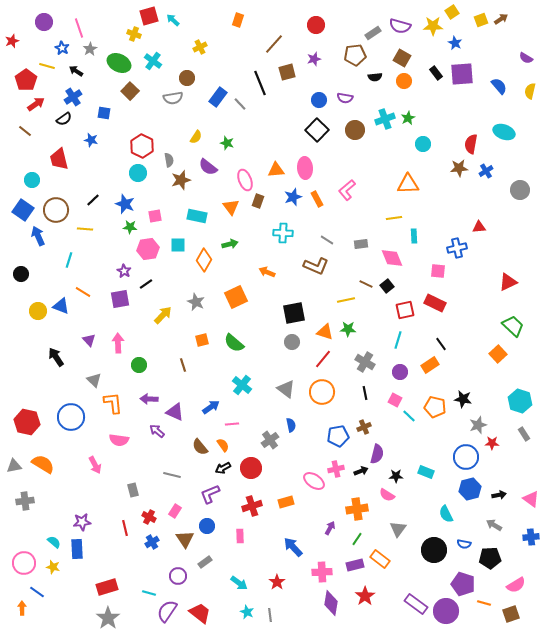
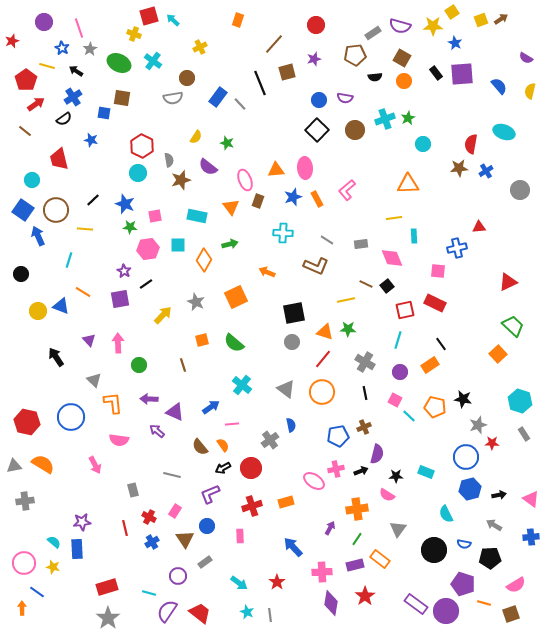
brown square at (130, 91): moved 8 px left, 7 px down; rotated 36 degrees counterclockwise
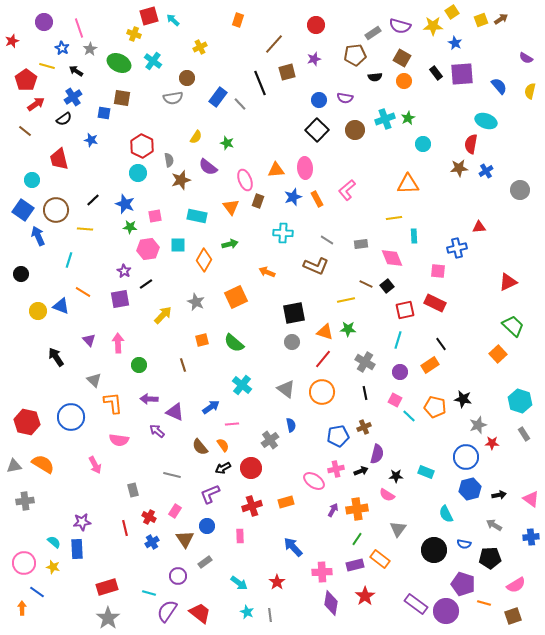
cyan ellipse at (504, 132): moved 18 px left, 11 px up
purple arrow at (330, 528): moved 3 px right, 18 px up
brown square at (511, 614): moved 2 px right, 2 px down
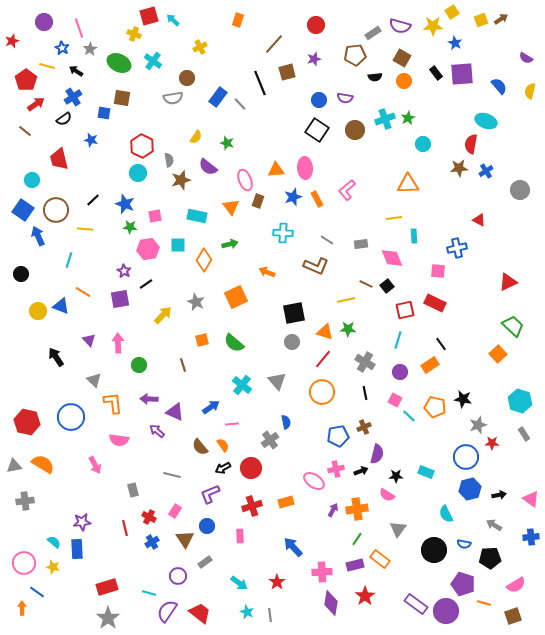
black square at (317, 130): rotated 10 degrees counterclockwise
red triangle at (479, 227): moved 7 px up; rotated 32 degrees clockwise
gray triangle at (286, 389): moved 9 px left, 8 px up; rotated 12 degrees clockwise
blue semicircle at (291, 425): moved 5 px left, 3 px up
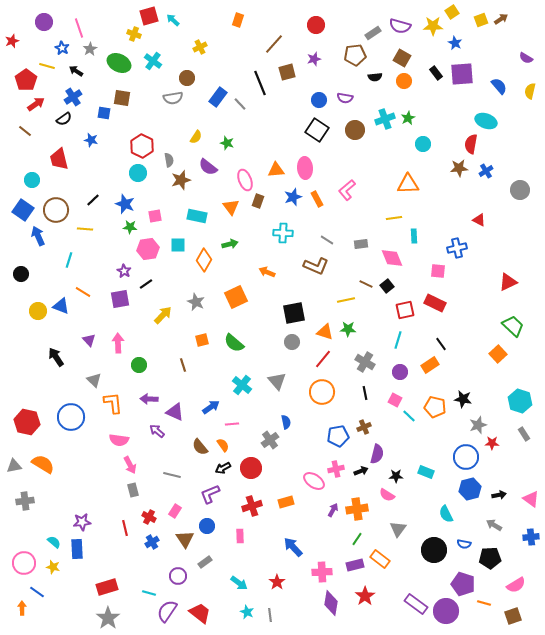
pink arrow at (95, 465): moved 35 px right
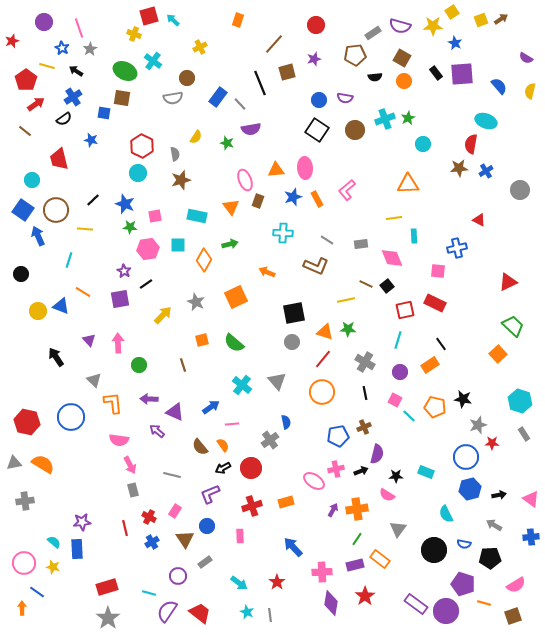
green ellipse at (119, 63): moved 6 px right, 8 px down
gray semicircle at (169, 160): moved 6 px right, 6 px up
purple semicircle at (208, 167): moved 43 px right, 38 px up; rotated 48 degrees counterclockwise
gray triangle at (14, 466): moved 3 px up
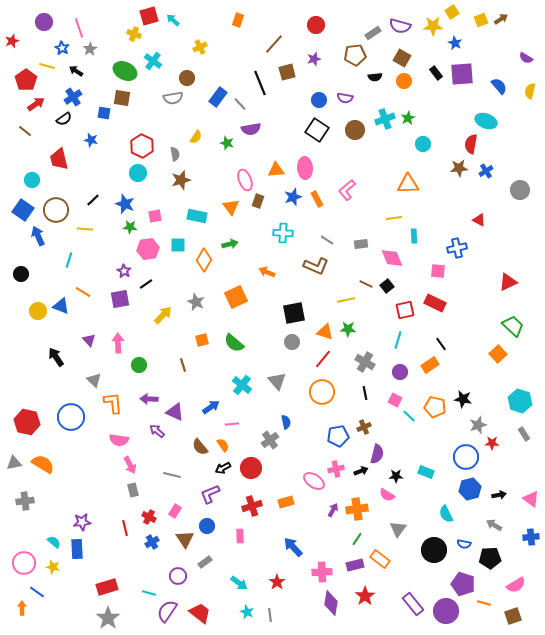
purple rectangle at (416, 604): moved 3 px left; rotated 15 degrees clockwise
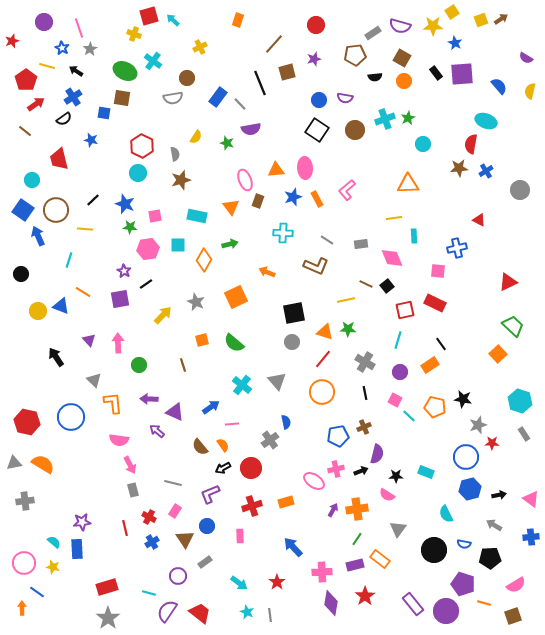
gray line at (172, 475): moved 1 px right, 8 px down
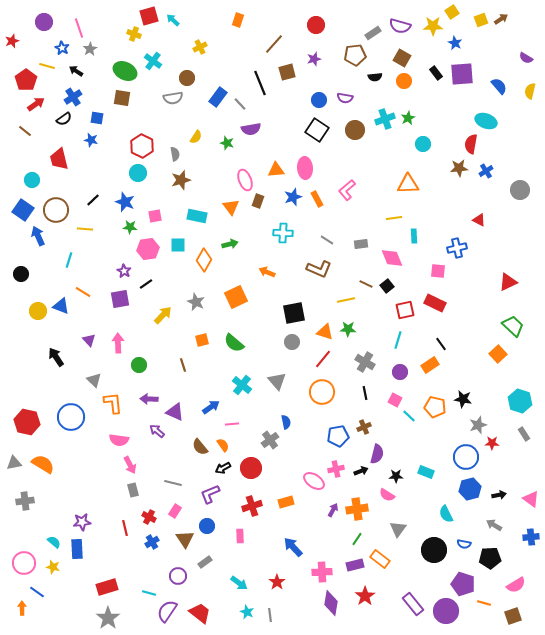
blue square at (104, 113): moved 7 px left, 5 px down
blue star at (125, 204): moved 2 px up
brown L-shape at (316, 266): moved 3 px right, 3 px down
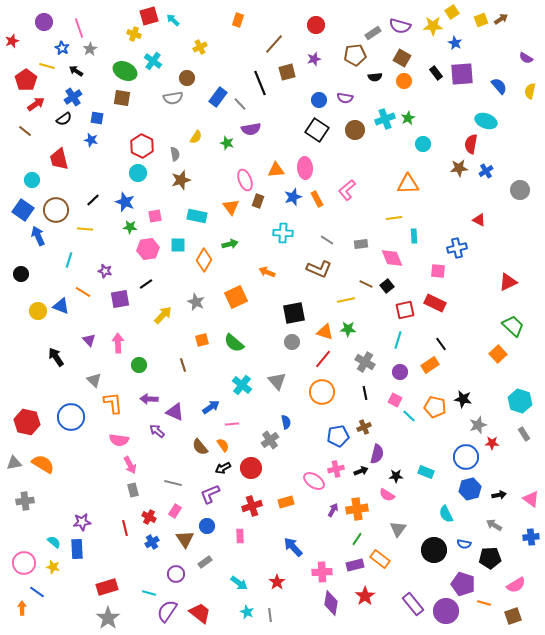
purple star at (124, 271): moved 19 px left; rotated 16 degrees counterclockwise
purple circle at (178, 576): moved 2 px left, 2 px up
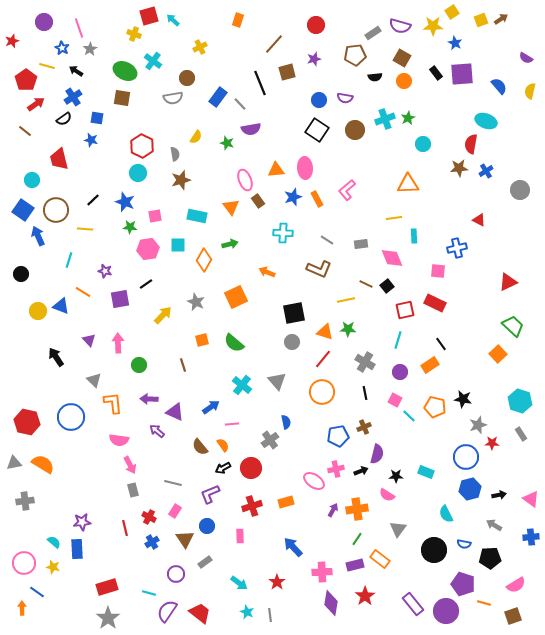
brown rectangle at (258, 201): rotated 56 degrees counterclockwise
gray rectangle at (524, 434): moved 3 px left
